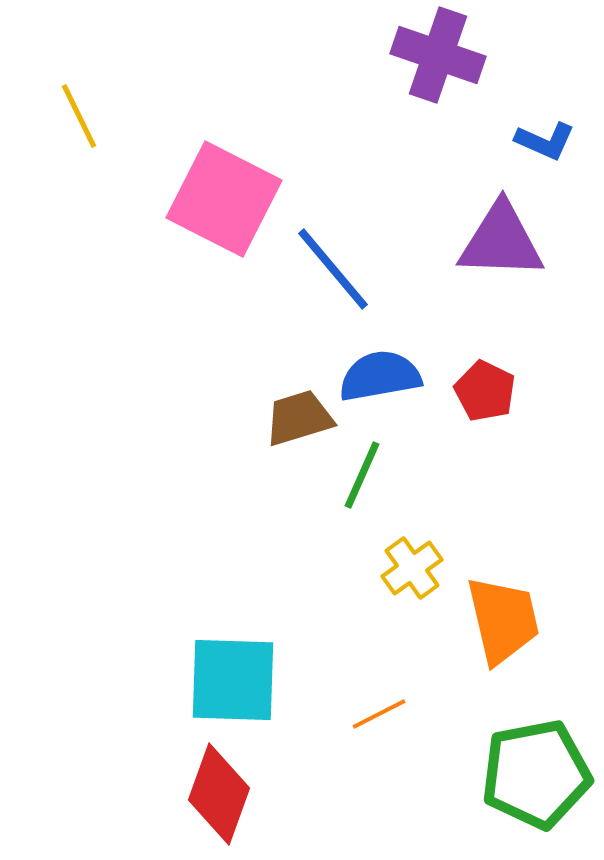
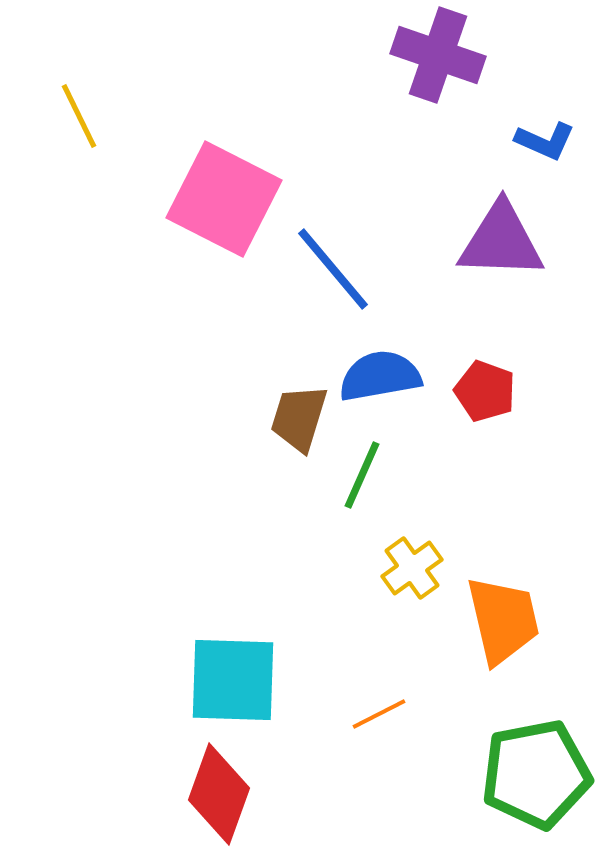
red pentagon: rotated 6 degrees counterclockwise
brown trapezoid: rotated 56 degrees counterclockwise
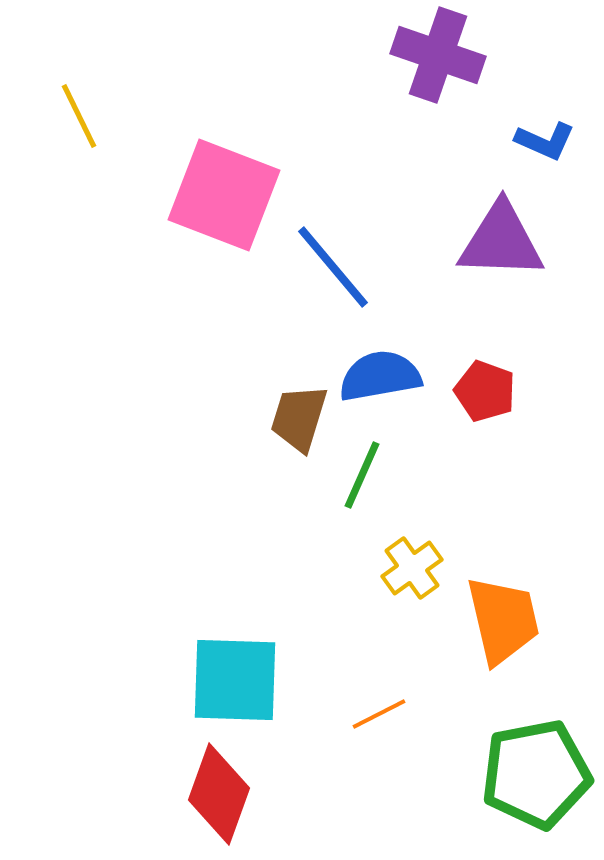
pink square: moved 4 px up; rotated 6 degrees counterclockwise
blue line: moved 2 px up
cyan square: moved 2 px right
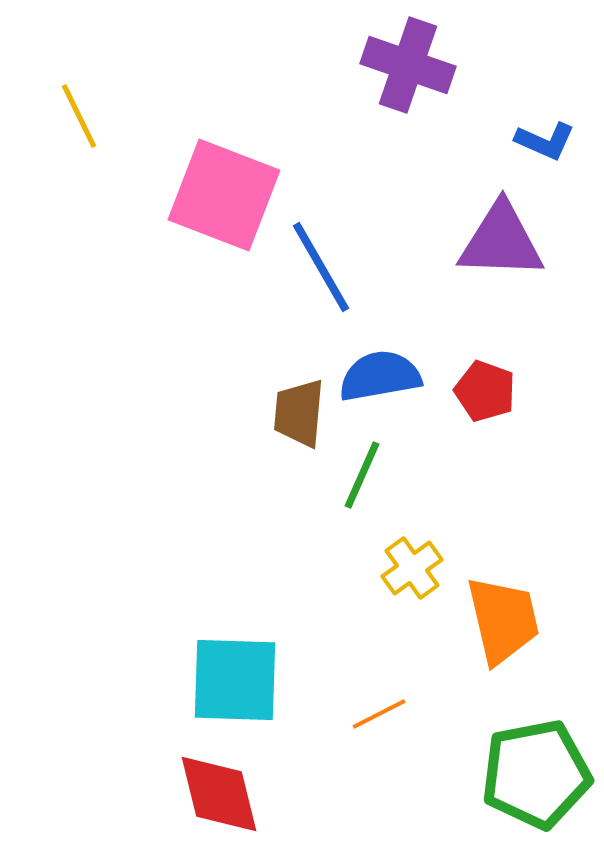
purple cross: moved 30 px left, 10 px down
blue line: moved 12 px left; rotated 10 degrees clockwise
brown trapezoid: moved 5 px up; rotated 12 degrees counterclockwise
red diamond: rotated 34 degrees counterclockwise
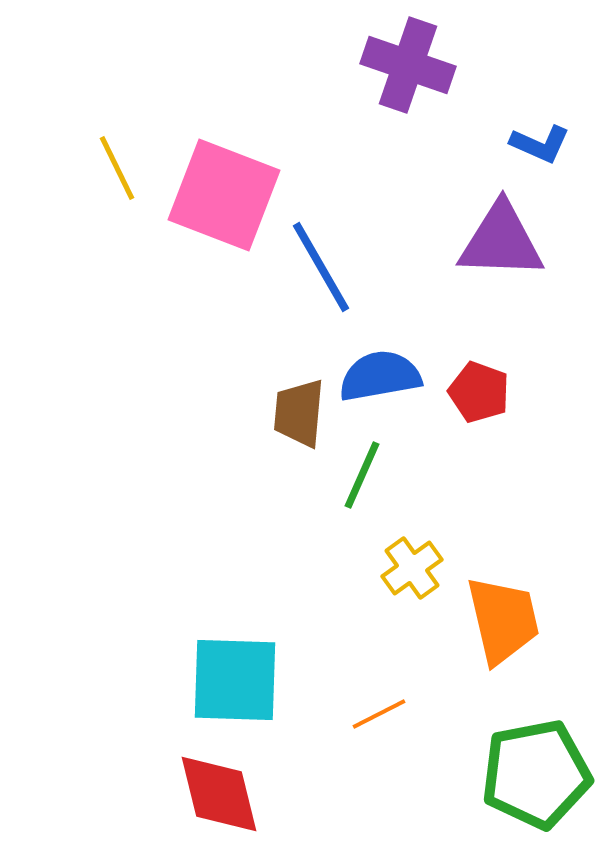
yellow line: moved 38 px right, 52 px down
blue L-shape: moved 5 px left, 3 px down
red pentagon: moved 6 px left, 1 px down
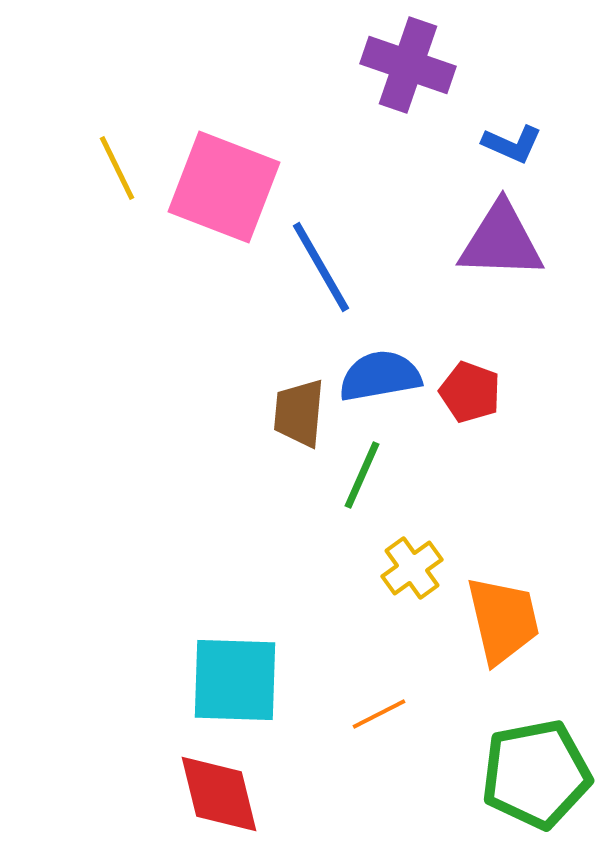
blue L-shape: moved 28 px left
pink square: moved 8 px up
red pentagon: moved 9 px left
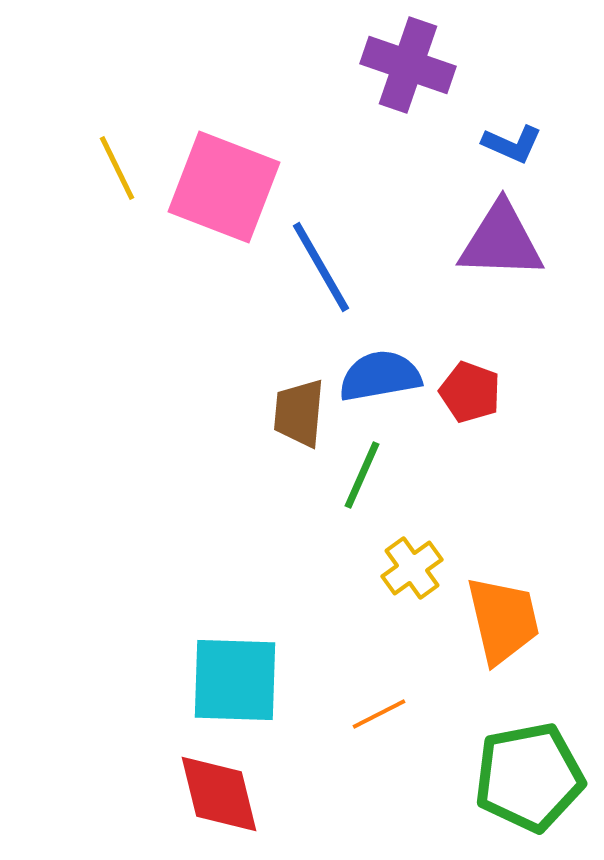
green pentagon: moved 7 px left, 3 px down
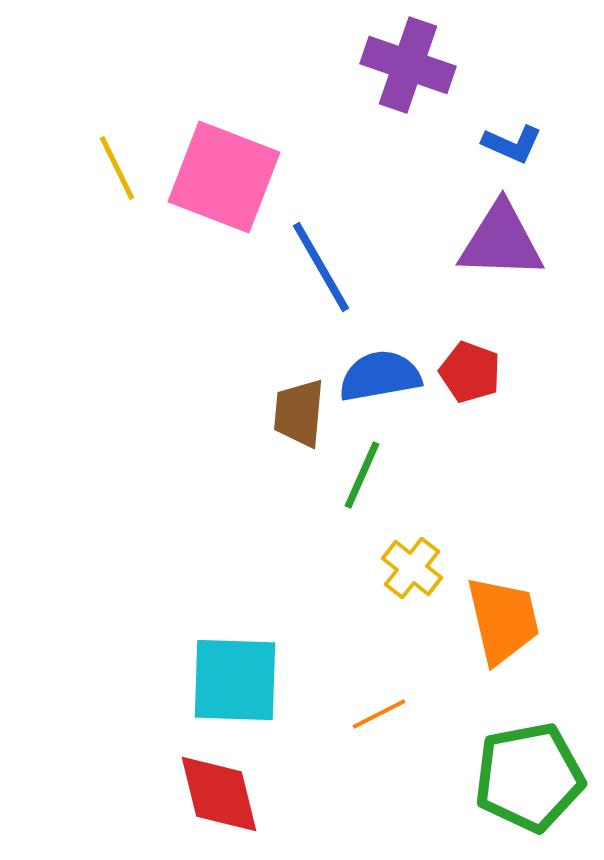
pink square: moved 10 px up
red pentagon: moved 20 px up
yellow cross: rotated 16 degrees counterclockwise
